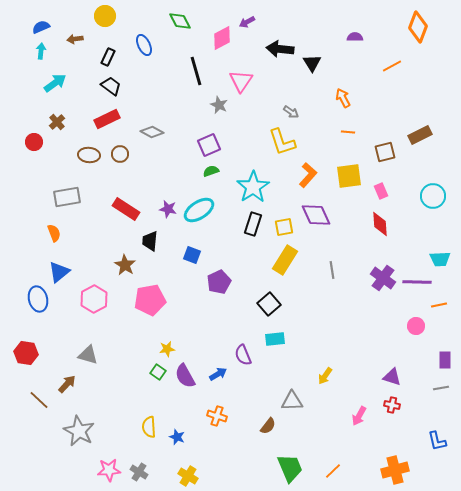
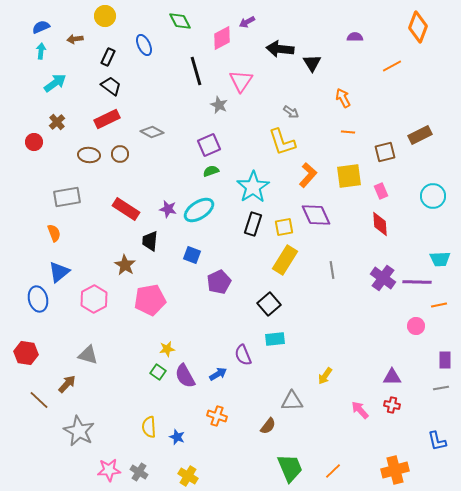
purple triangle at (392, 377): rotated 18 degrees counterclockwise
pink arrow at (359, 416): moved 1 px right, 6 px up; rotated 108 degrees clockwise
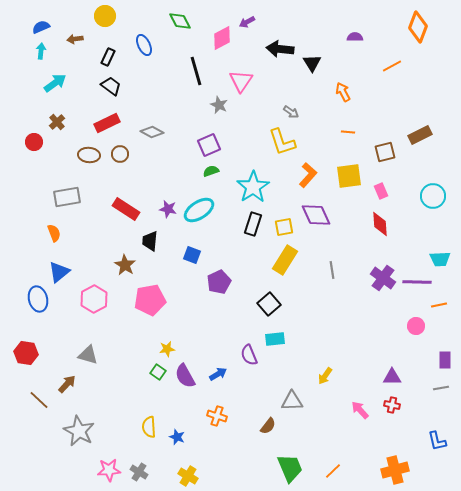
orange arrow at (343, 98): moved 6 px up
red rectangle at (107, 119): moved 4 px down
purple semicircle at (243, 355): moved 6 px right
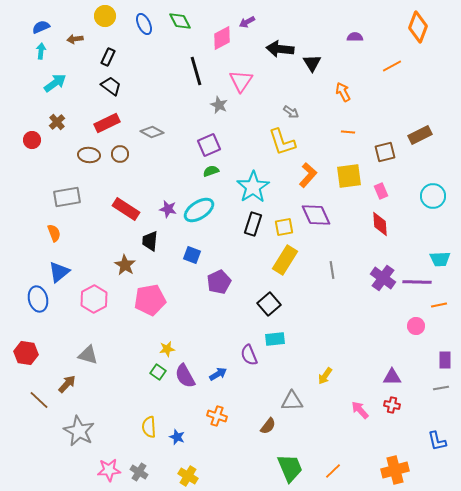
blue ellipse at (144, 45): moved 21 px up
red circle at (34, 142): moved 2 px left, 2 px up
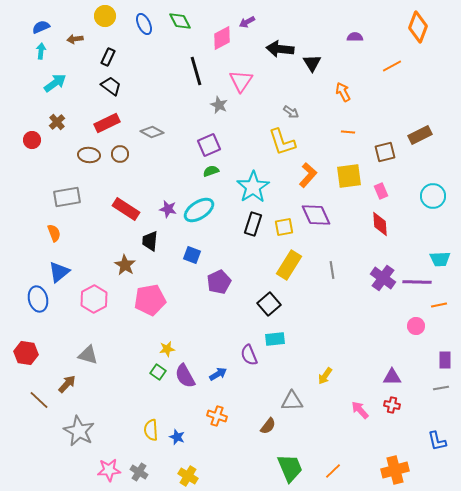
yellow rectangle at (285, 260): moved 4 px right, 5 px down
yellow semicircle at (149, 427): moved 2 px right, 3 px down
